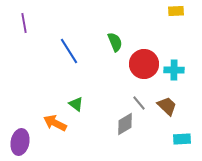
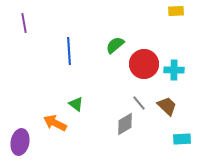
green semicircle: moved 3 px down; rotated 108 degrees counterclockwise
blue line: rotated 28 degrees clockwise
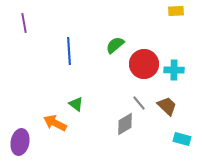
cyan rectangle: rotated 18 degrees clockwise
